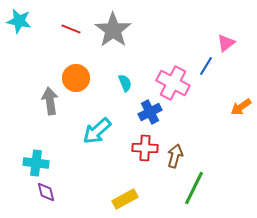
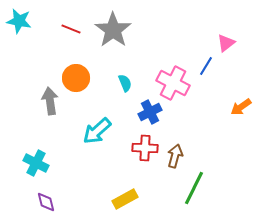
cyan cross: rotated 20 degrees clockwise
purple diamond: moved 10 px down
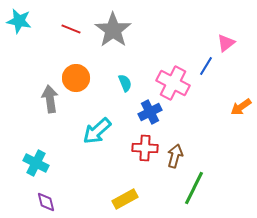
gray arrow: moved 2 px up
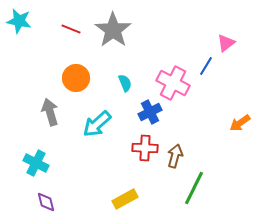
gray arrow: moved 13 px down; rotated 8 degrees counterclockwise
orange arrow: moved 1 px left, 16 px down
cyan arrow: moved 7 px up
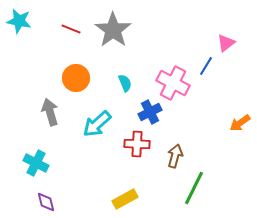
red cross: moved 8 px left, 4 px up
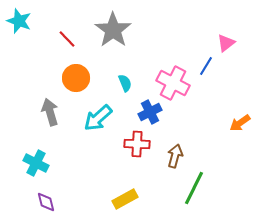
cyan star: rotated 10 degrees clockwise
red line: moved 4 px left, 10 px down; rotated 24 degrees clockwise
cyan arrow: moved 1 px right, 6 px up
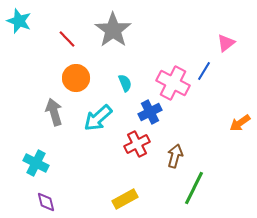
blue line: moved 2 px left, 5 px down
gray arrow: moved 4 px right
red cross: rotated 30 degrees counterclockwise
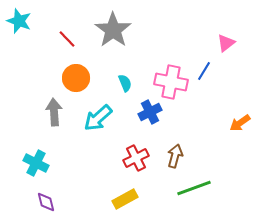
pink cross: moved 2 px left, 1 px up; rotated 16 degrees counterclockwise
gray arrow: rotated 12 degrees clockwise
red cross: moved 1 px left, 14 px down
green line: rotated 44 degrees clockwise
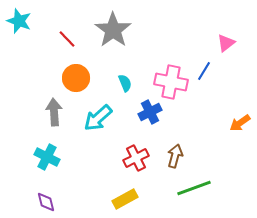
cyan cross: moved 11 px right, 6 px up
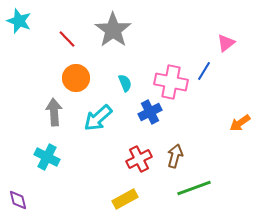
red cross: moved 3 px right, 1 px down
purple diamond: moved 28 px left, 2 px up
